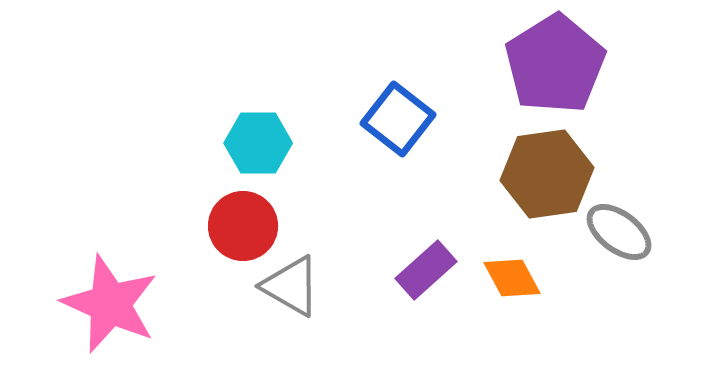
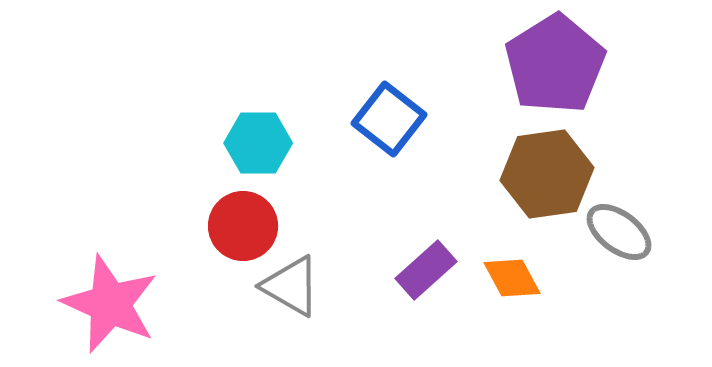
blue square: moved 9 px left
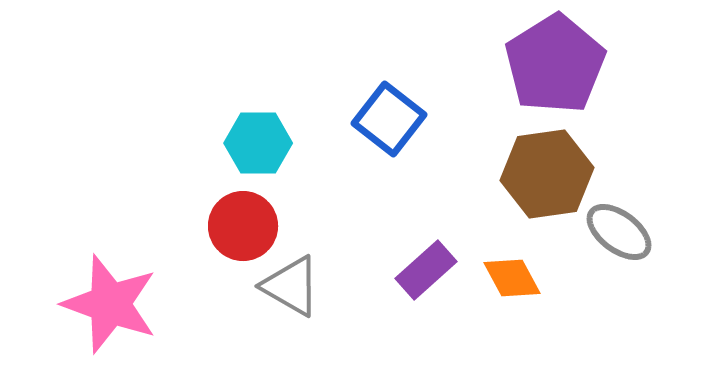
pink star: rotated 4 degrees counterclockwise
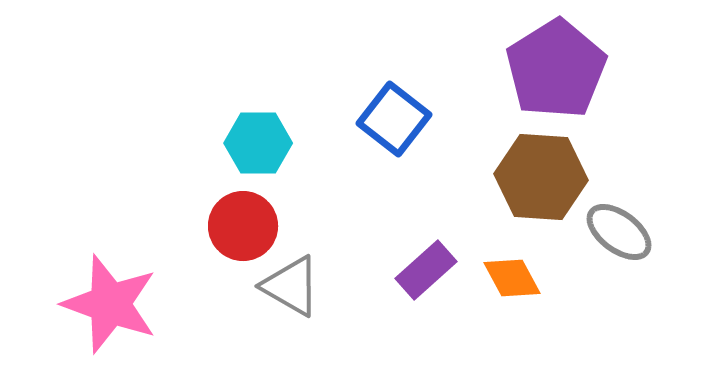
purple pentagon: moved 1 px right, 5 px down
blue square: moved 5 px right
brown hexagon: moved 6 px left, 3 px down; rotated 12 degrees clockwise
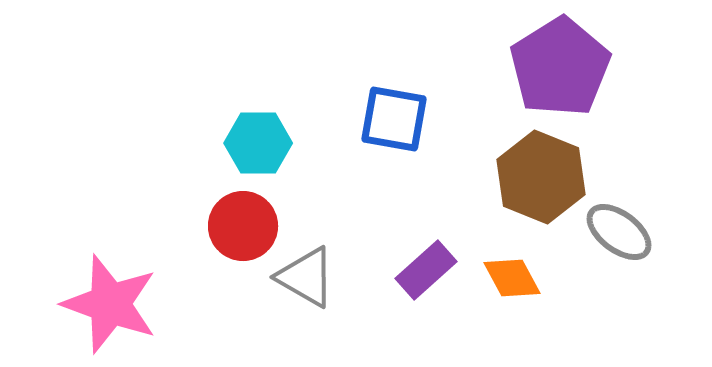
purple pentagon: moved 4 px right, 2 px up
blue square: rotated 28 degrees counterclockwise
brown hexagon: rotated 18 degrees clockwise
gray triangle: moved 15 px right, 9 px up
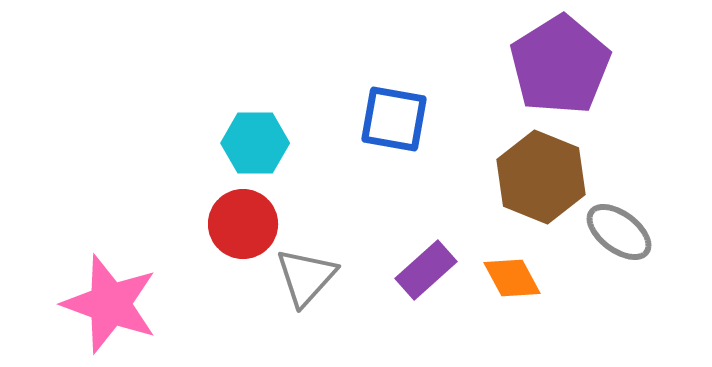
purple pentagon: moved 2 px up
cyan hexagon: moved 3 px left
red circle: moved 2 px up
gray triangle: rotated 42 degrees clockwise
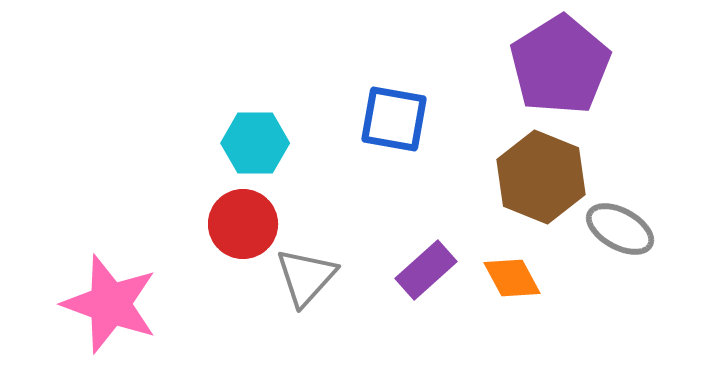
gray ellipse: moved 1 px right, 3 px up; rotated 8 degrees counterclockwise
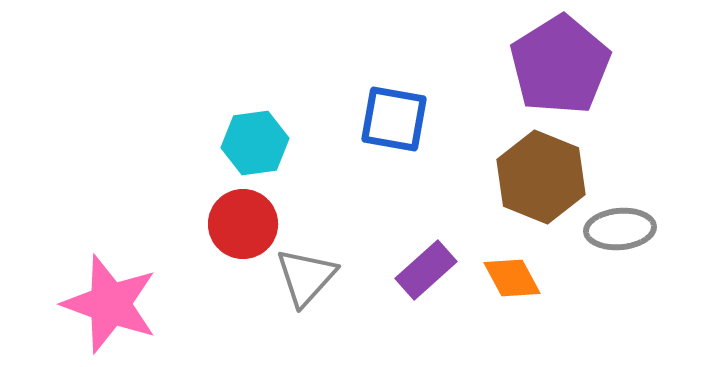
cyan hexagon: rotated 8 degrees counterclockwise
gray ellipse: rotated 34 degrees counterclockwise
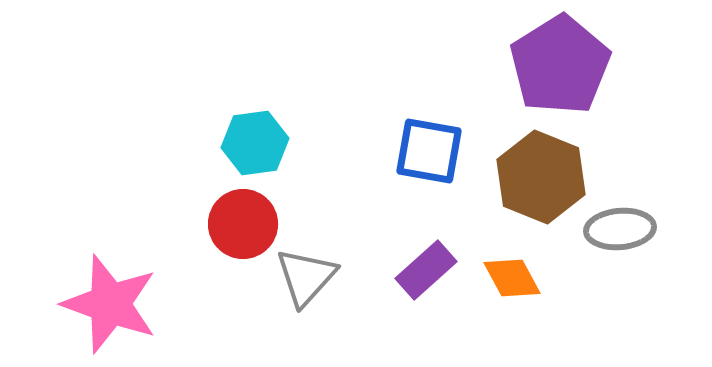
blue square: moved 35 px right, 32 px down
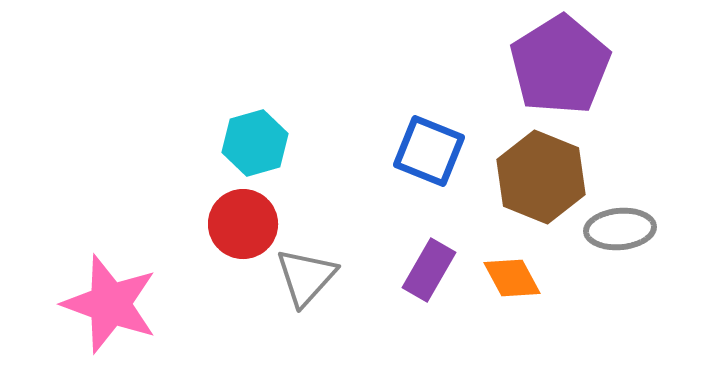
cyan hexagon: rotated 8 degrees counterclockwise
blue square: rotated 12 degrees clockwise
purple rectangle: moved 3 px right; rotated 18 degrees counterclockwise
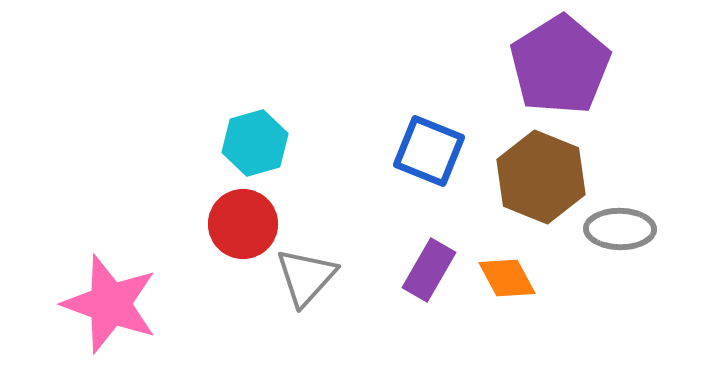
gray ellipse: rotated 6 degrees clockwise
orange diamond: moved 5 px left
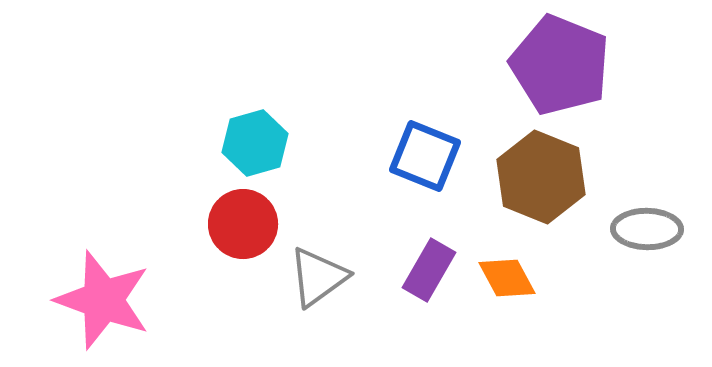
purple pentagon: rotated 18 degrees counterclockwise
blue square: moved 4 px left, 5 px down
gray ellipse: moved 27 px right
gray triangle: moved 12 px right; rotated 12 degrees clockwise
pink star: moved 7 px left, 4 px up
